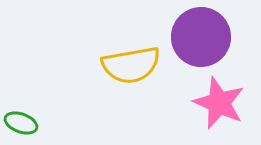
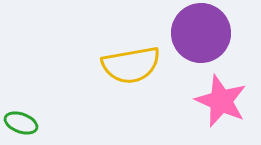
purple circle: moved 4 px up
pink star: moved 2 px right, 2 px up
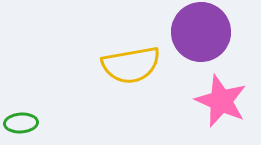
purple circle: moved 1 px up
green ellipse: rotated 24 degrees counterclockwise
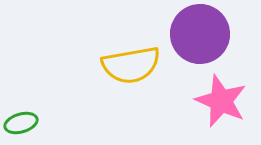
purple circle: moved 1 px left, 2 px down
green ellipse: rotated 12 degrees counterclockwise
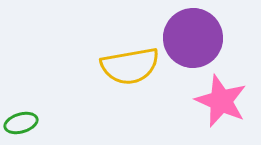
purple circle: moved 7 px left, 4 px down
yellow semicircle: moved 1 px left, 1 px down
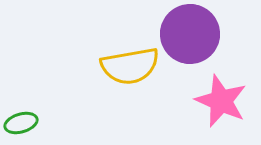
purple circle: moved 3 px left, 4 px up
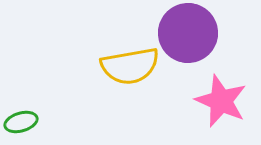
purple circle: moved 2 px left, 1 px up
green ellipse: moved 1 px up
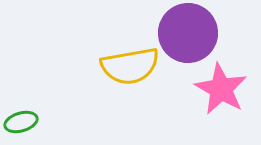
pink star: moved 12 px up; rotated 6 degrees clockwise
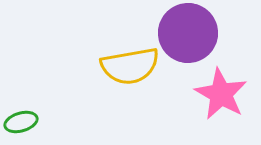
pink star: moved 5 px down
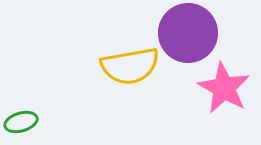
pink star: moved 3 px right, 6 px up
